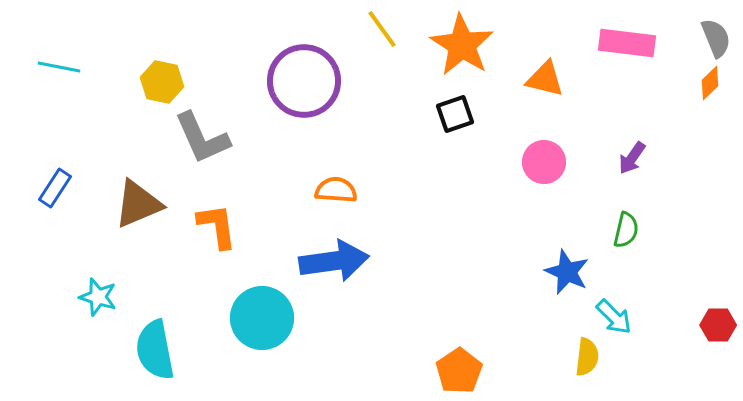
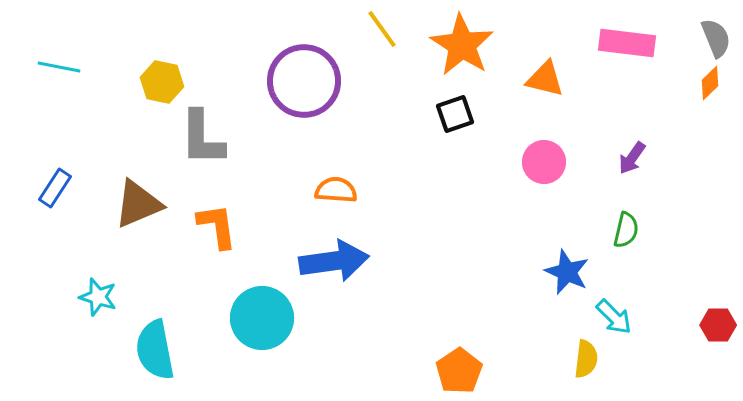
gray L-shape: rotated 24 degrees clockwise
yellow semicircle: moved 1 px left, 2 px down
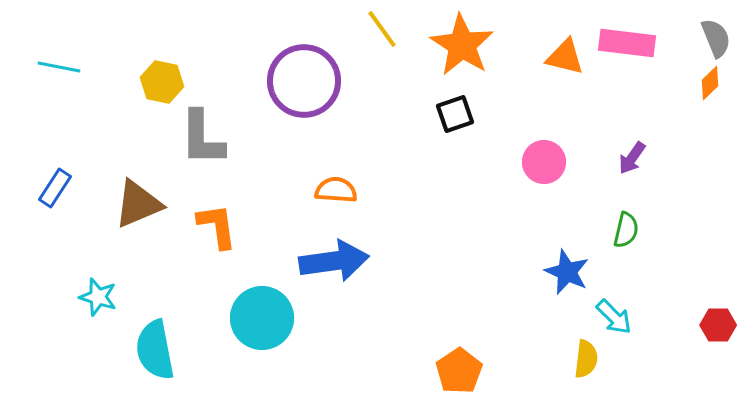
orange triangle: moved 20 px right, 22 px up
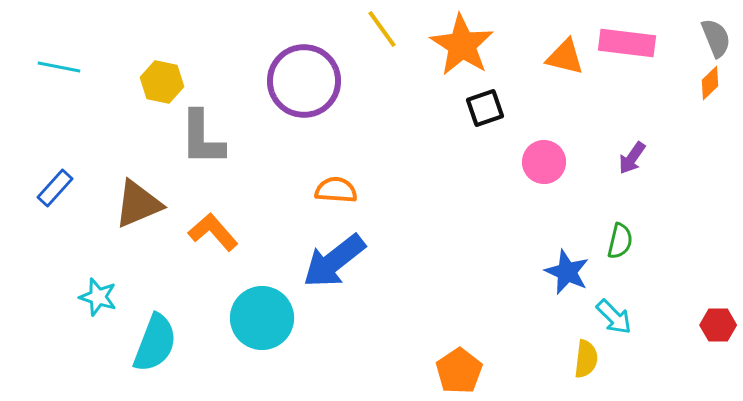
black square: moved 30 px right, 6 px up
blue rectangle: rotated 9 degrees clockwise
orange L-shape: moved 4 px left, 6 px down; rotated 33 degrees counterclockwise
green semicircle: moved 6 px left, 11 px down
blue arrow: rotated 150 degrees clockwise
cyan semicircle: moved 7 px up; rotated 148 degrees counterclockwise
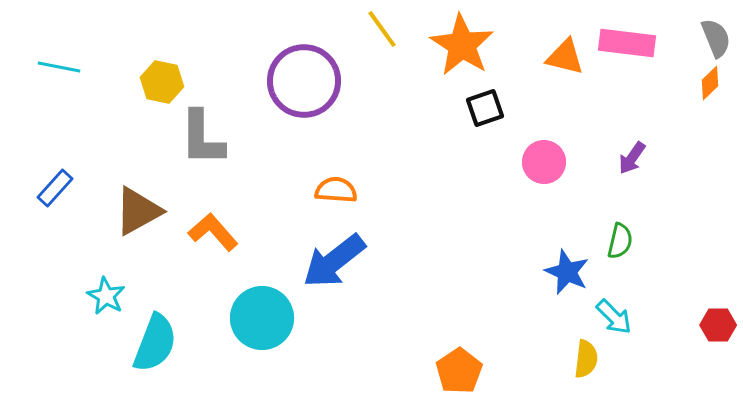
brown triangle: moved 7 px down; rotated 6 degrees counterclockwise
cyan star: moved 8 px right, 1 px up; rotated 12 degrees clockwise
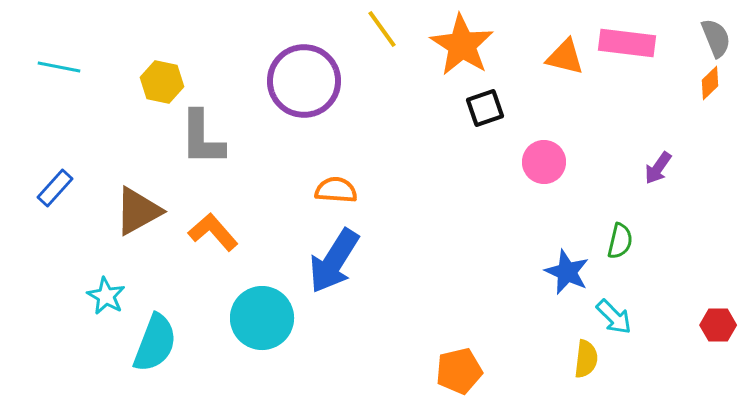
purple arrow: moved 26 px right, 10 px down
blue arrow: rotated 20 degrees counterclockwise
orange pentagon: rotated 21 degrees clockwise
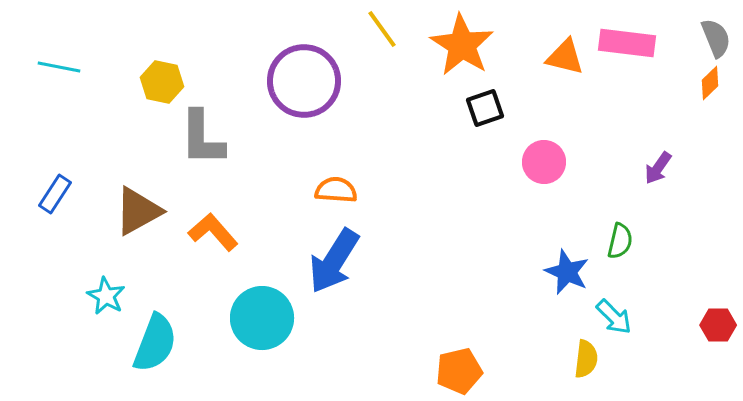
blue rectangle: moved 6 px down; rotated 9 degrees counterclockwise
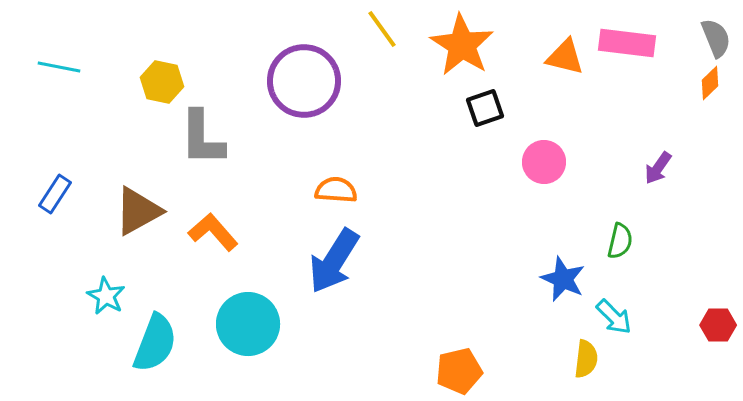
blue star: moved 4 px left, 7 px down
cyan circle: moved 14 px left, 6 px down
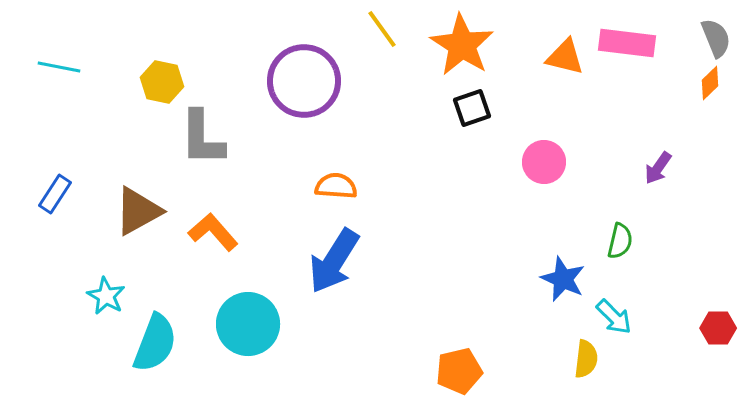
black square: moved 13 px left
orange semicircle: moved 4 px up
red hexagon: moved 3 px down
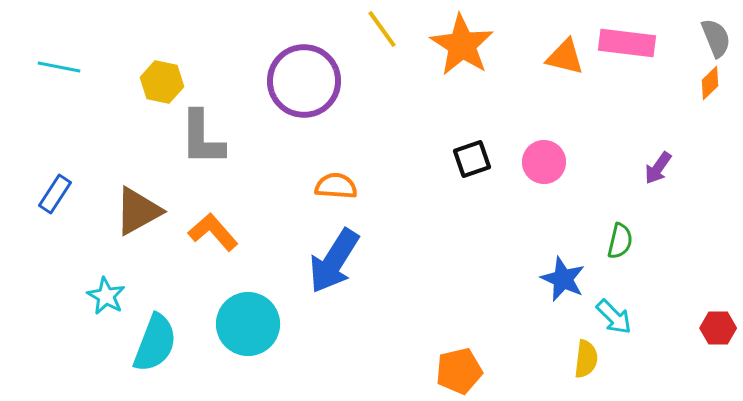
black square: moved 51 px down
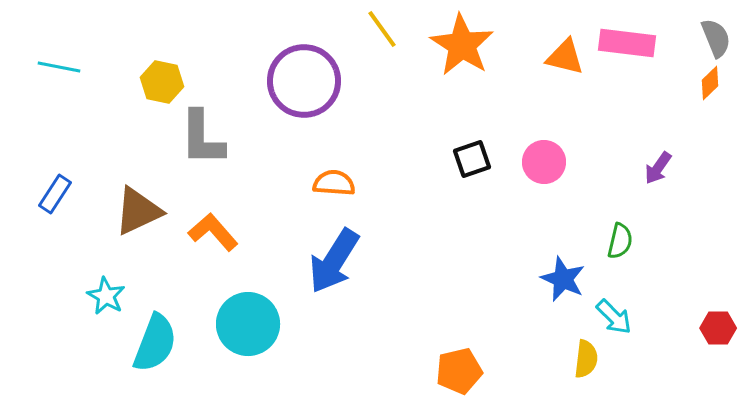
orange semicircle: moved 2 px left, 3 px up
brown triangle: rotated 4 degrees clockwise
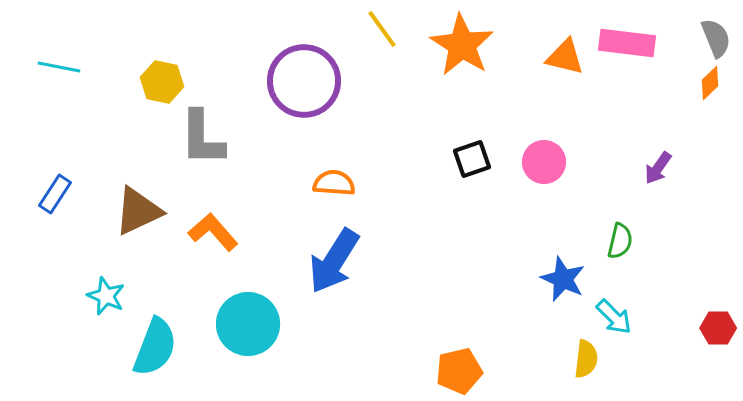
cyan star: rotated 6 degrees counterclockwise
cyan semicircle: moved 4 px down
